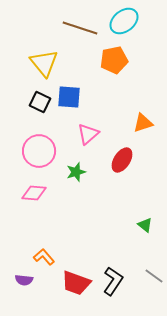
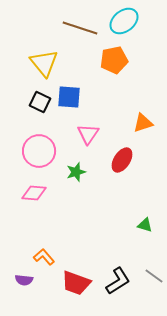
pink triangle: rotated 15 degrees counterclockwise
green triangle: rotated 21 degrees counterclockwise
black L-shape: moved 5 px right; rotated 24 degrees clockwise
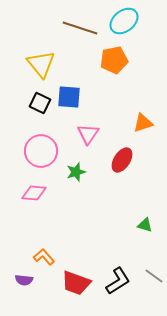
yellow triangle: moved 3 px left, 1 px down
black square: moved 1 px down
pink circle: moved 2 px right
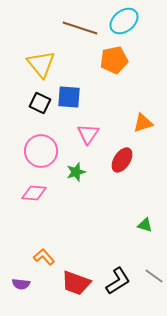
purple semicircle: moved 3 px left, 4 px down
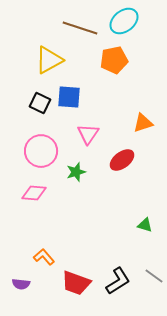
yellow triangle: moved 8 px right, 4 px up; rotated 40 degrees clockwise
red ellipse: rotated 20 degrees clockwise
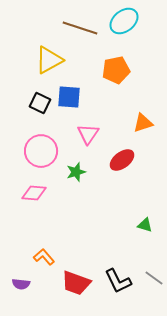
orange pentagon: moved 2 px right, 10 px down
gray line: moved 2 px down
black L-shape: rotated 96 degrees clockwise
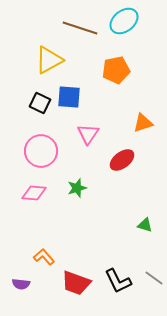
green star: moved 1 px right, 16 px down
